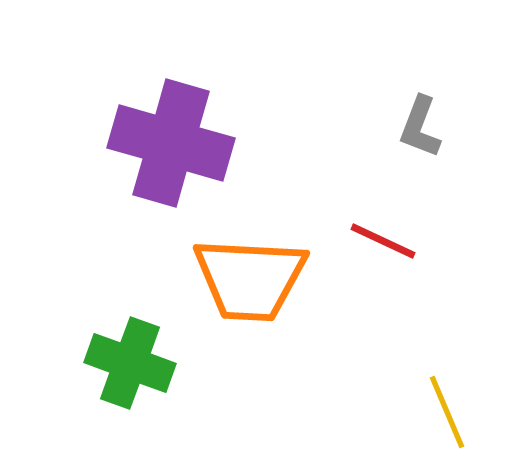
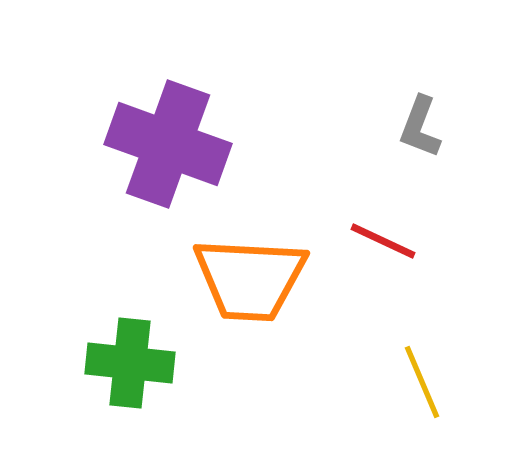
purple cross: moved 3 px left, 1 px down; rotated 4 degrees clockwise
green cross: rotated 14 degrees counterclockwise
yellow line: moved 25 px left, 30 px up
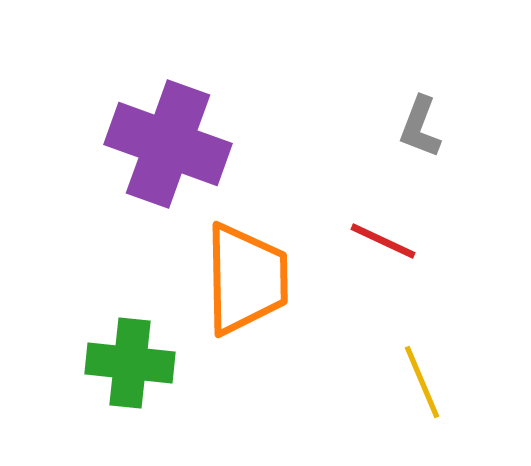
orange trapezoid: moved 4 px left; rotated 94 degrees counterclockwise
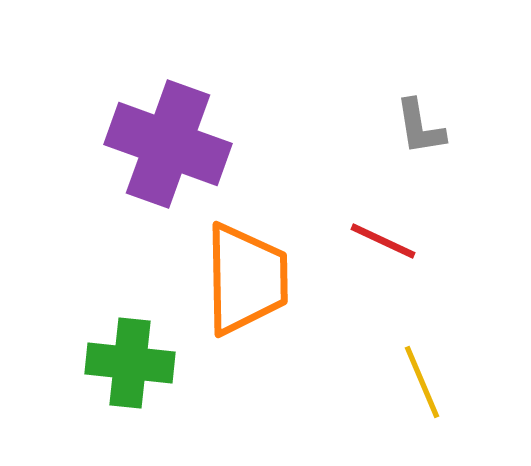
gray L-shape: rotated 30 degrees counterclockwise
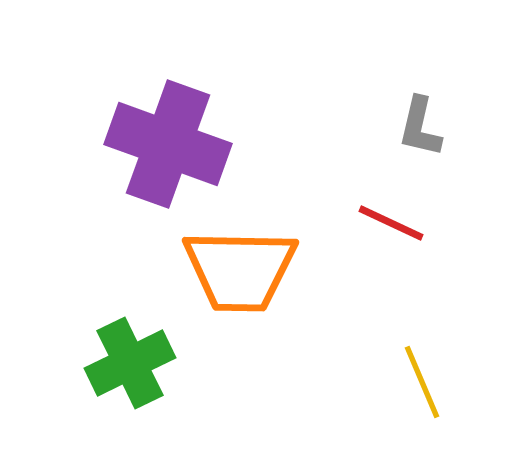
gray L-shape: rotated 22 degrees clockwise
red line: moved 8 px right, 18 px up
orange trapezoid: moved 6 px left, 9 px up; rotated 92 degrees clockwise
green cross: rotated 32 degrees counterclockwise
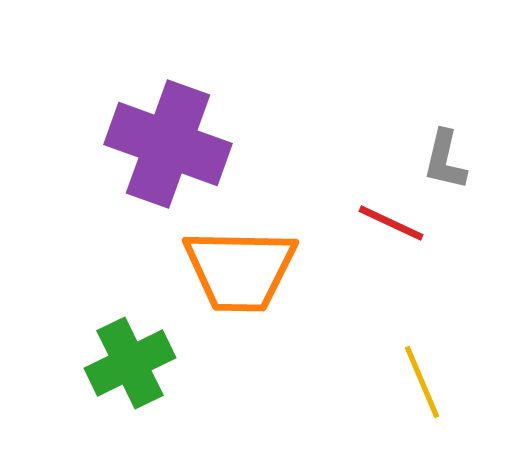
gray L-shape: moved 25 px right, 33 px down
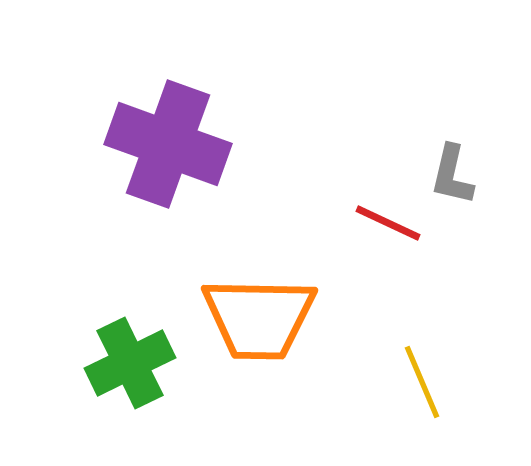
gray L-shape: moved 7 px right, 15 px down
red line: moved 3 px left
orange trapezoid: moved 19 px right, 48 px down
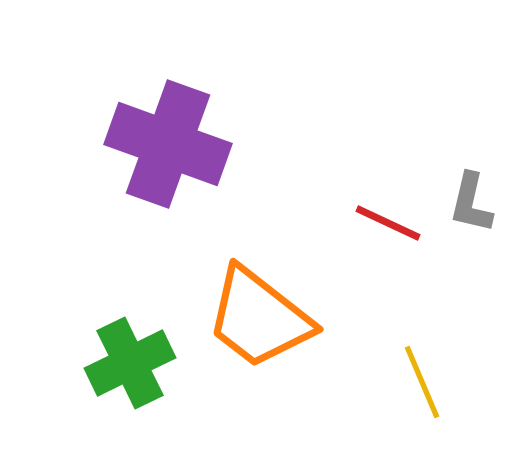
gray L-shape: moved 19 px right, 28 px down
orange trapezoid: rotated 37 degrees clockwise
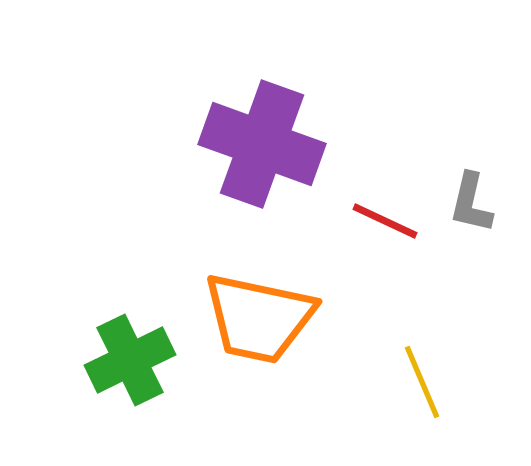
purple cross: moved 94 px right
red line: moved 3 px left, 2 px up
orange trapezoid: rotated 26 degrees counterclockwise
green cross: moved 3 px up
